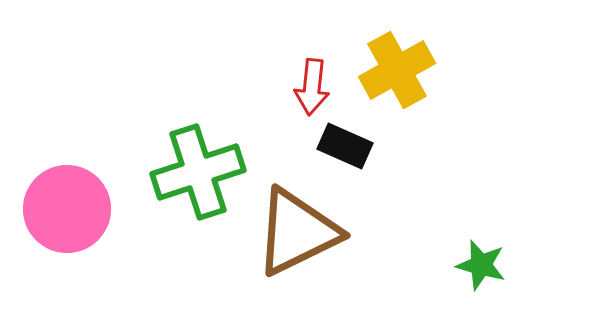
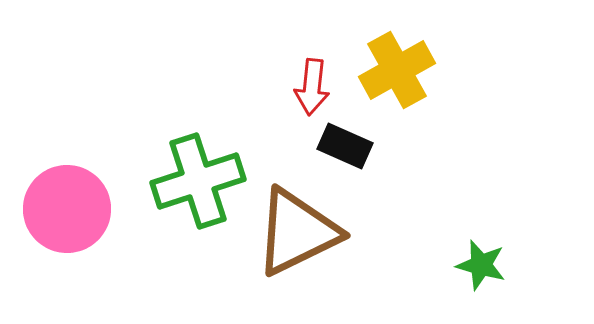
green cross: moved 9 px down
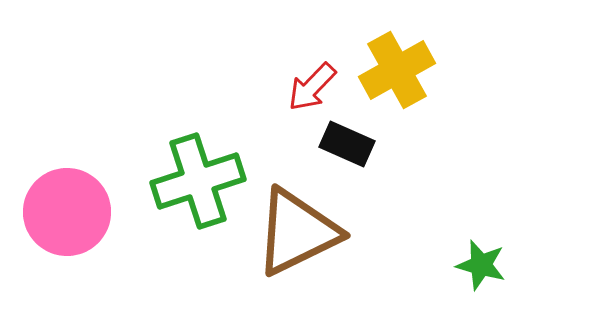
red arrow: rotated 38 degrees clockwise
black rectangle: moved 2 px right, 2 px up
pink circle: moved 3 px down
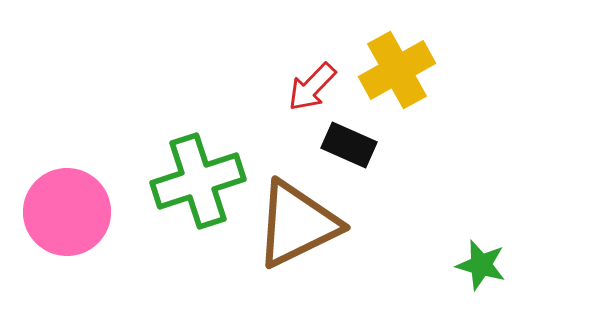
black rectangle: moved 2 px right, 1 px down
brown triangle: moved 8 px up
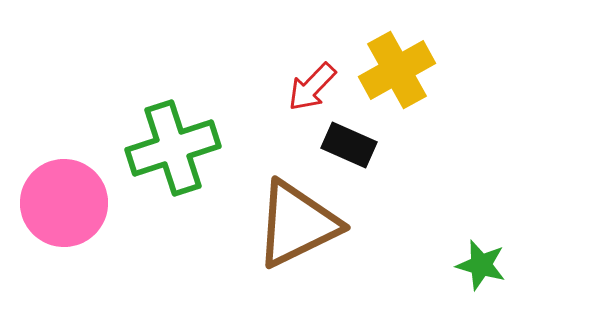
green cross: moved 25 px left, 33 px up
pink circle: moved 3 px left, 9 px up
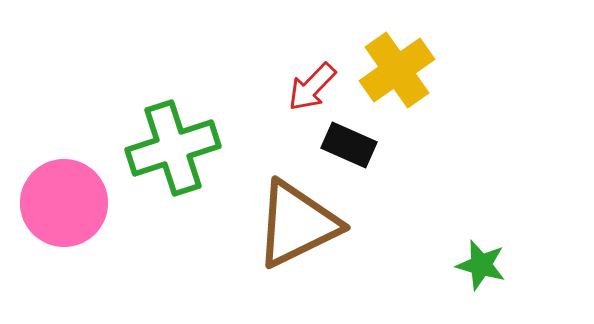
yellow cross: rotated 6 degrees counterclockwise
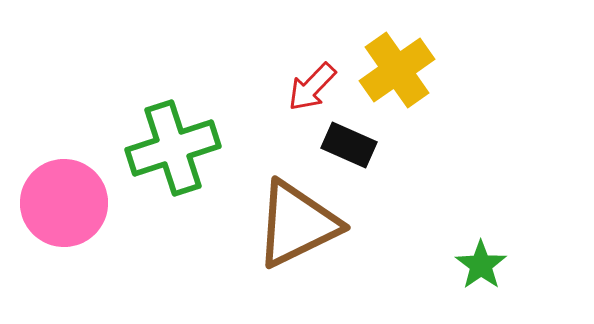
green star: rotated 21 degrees clockwise
